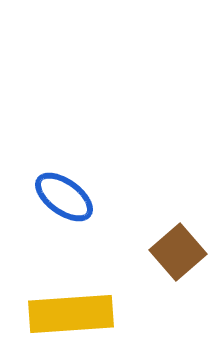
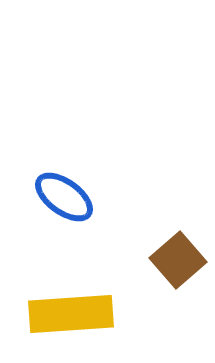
brown square: moved 8 px down
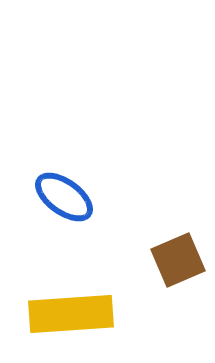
brown square: rotated 18 degrees clockwise
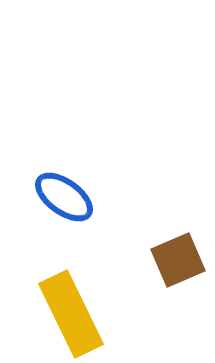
yellow rectangle: rotated 68 degrees clockwise
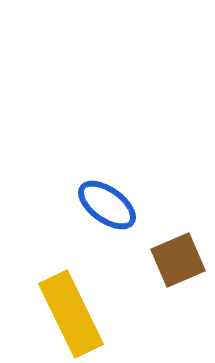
blue ellipse: moved 43 px right, 8 px down
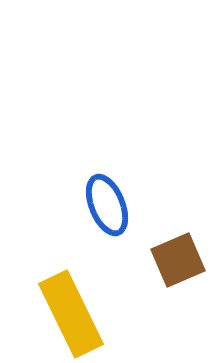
blue ellipse: rotated 32 degrees clockwise
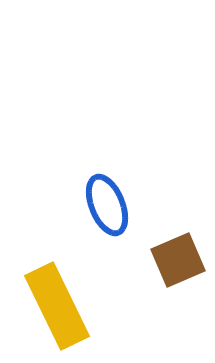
yellow rectangle: moved 14 px left, 8 px up
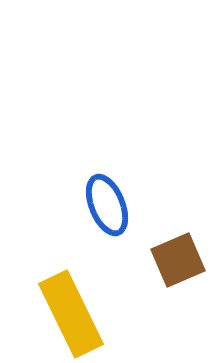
yellow rectangle: moved 14 px right, 8 px down
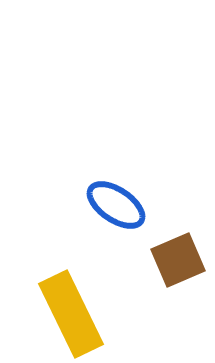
blue ellipse: moved 9 px right; rotated 34 degrees counterclockwise
